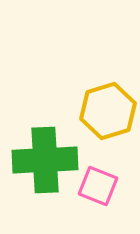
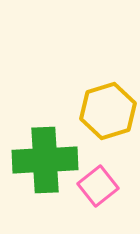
pink square: rotated 30 degrees clockwise
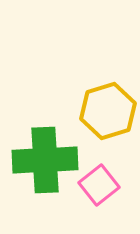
pink square: moved 1 px right, 1 px up
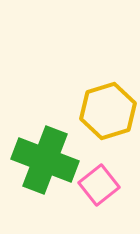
green cross: rotated 24 degrees clockwise
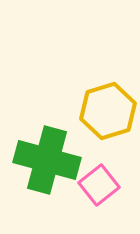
green cross: moved 2 px right; rotated 6 degrees counterclockwise
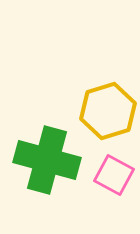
pink square: moved 15 px right, 10 px up; rotated 24 degrees counterclockwise
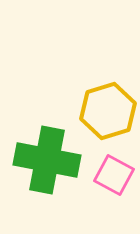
green cross: rotated 4 degrees counterclockwise
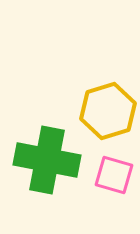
pink square: rotated 12 degrees counterclockwise
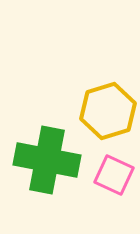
pink square: rotated 9 degrees clockwise
